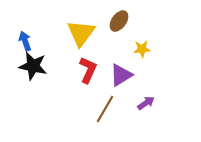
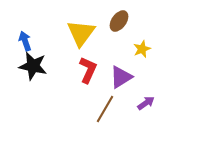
yellow star: rotated 18 degrees counterclockwise
purple triangle: moved 2 px down
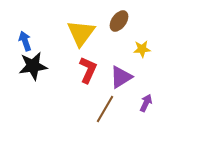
yellow star: rotated 18 degrees clockwise
black star: rotated 20 degrees counterclockwise
purple arrow: rotated 30 degrees counterclockwise
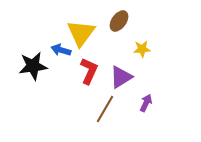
blue arrow: moved 36 px right, 9 px down; rotated 54 degrees counterclockwise
red L-shape: moved 1 px right, 1 px down
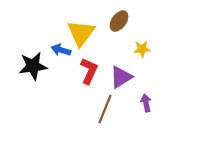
purple arrow: rotated 36 degrees counterclockwise
brown line: rotated 8 degrees counterclockwise
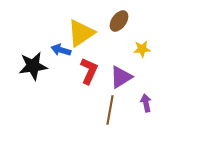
yellow triangle: rotated 20 degrees clockwise
brown line: moved 5 px right, 1 px down; rotated 12 degrees counterclockwise
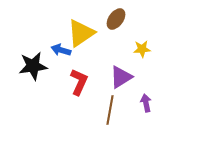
brown ellipse: moved 3 px left, 2 px up
red L-shape: moved 10 px left, 11 px down
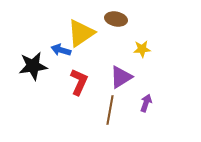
brown ellipse: rotated 65 degrees clockwise
purple arrow: rotated 30 degrees clockwise
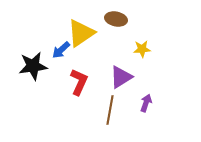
blue arrow: rotated 60 degrees counterclockwise
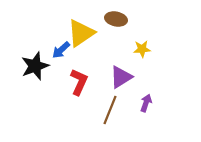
black star: moved 2 px right; rotated 12 degrees counterclockwise
brown line: rotated 12 degrees clockwise
